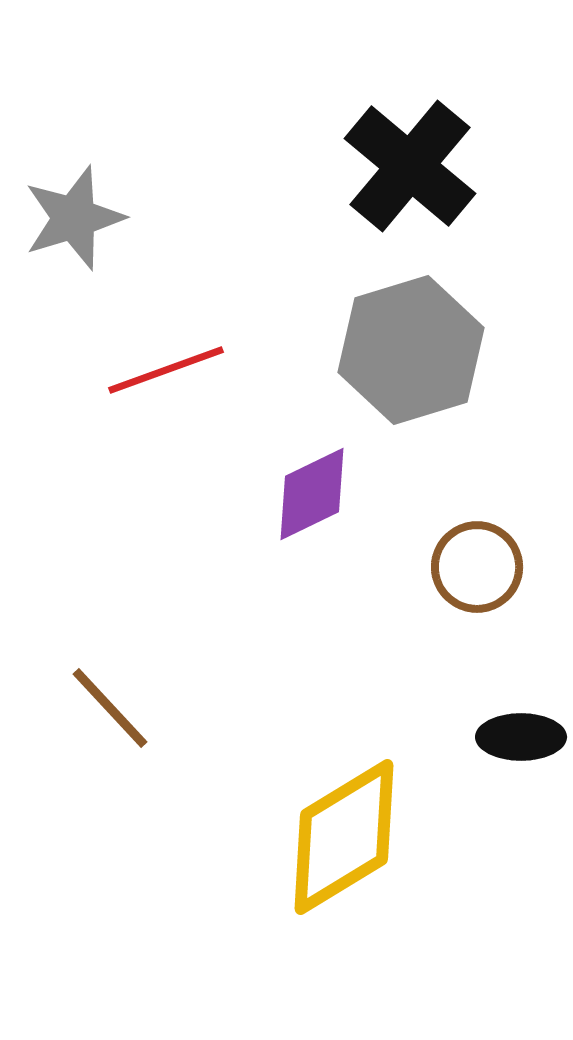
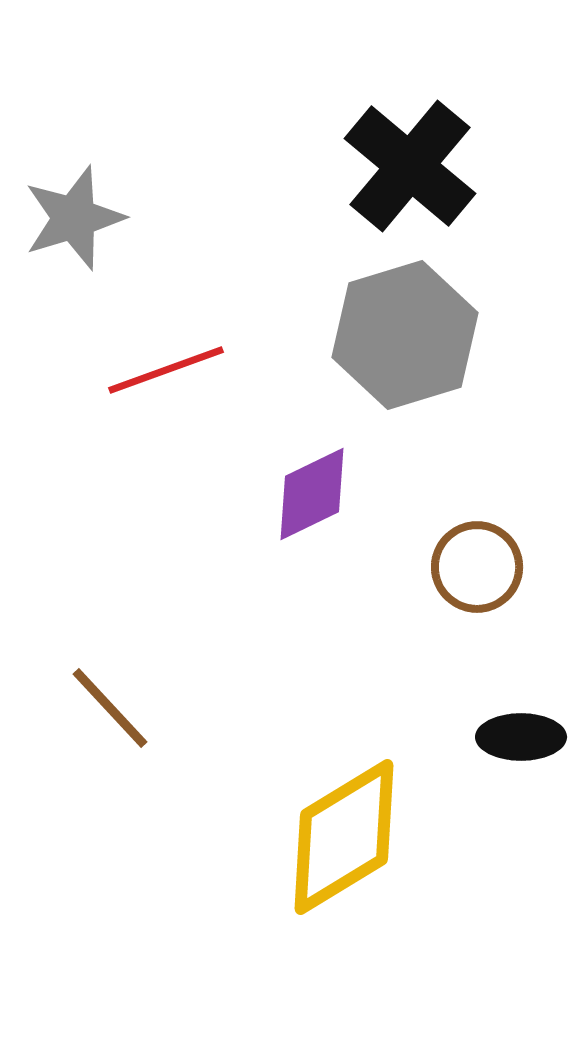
gray hexagon: moved 6 px left, 15 px up
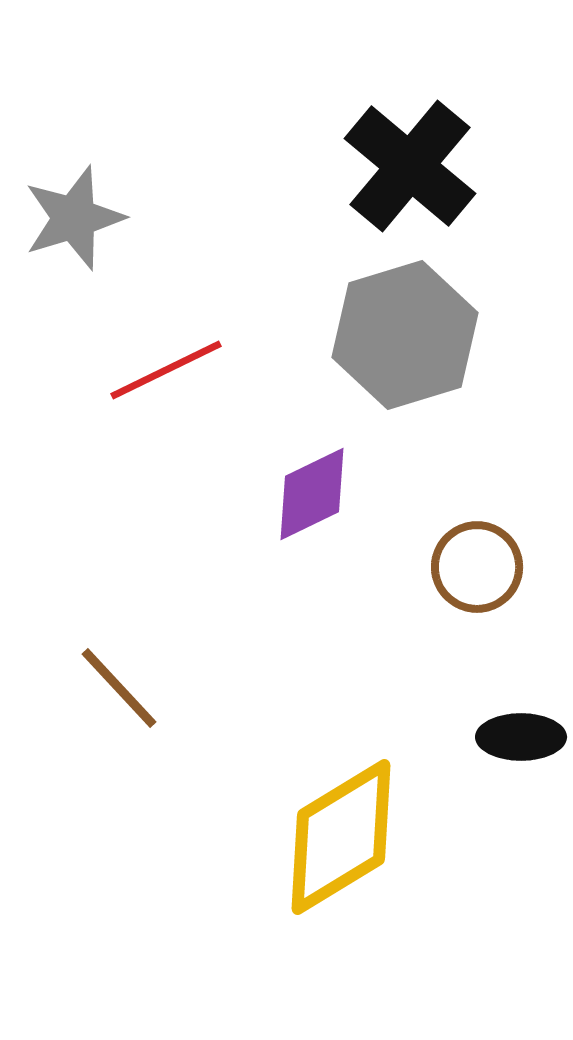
red line: rotated 6 degrees counterclockwise
brown line: moved 9 px right, 20 px up
yellow diamond: moved 3 px left
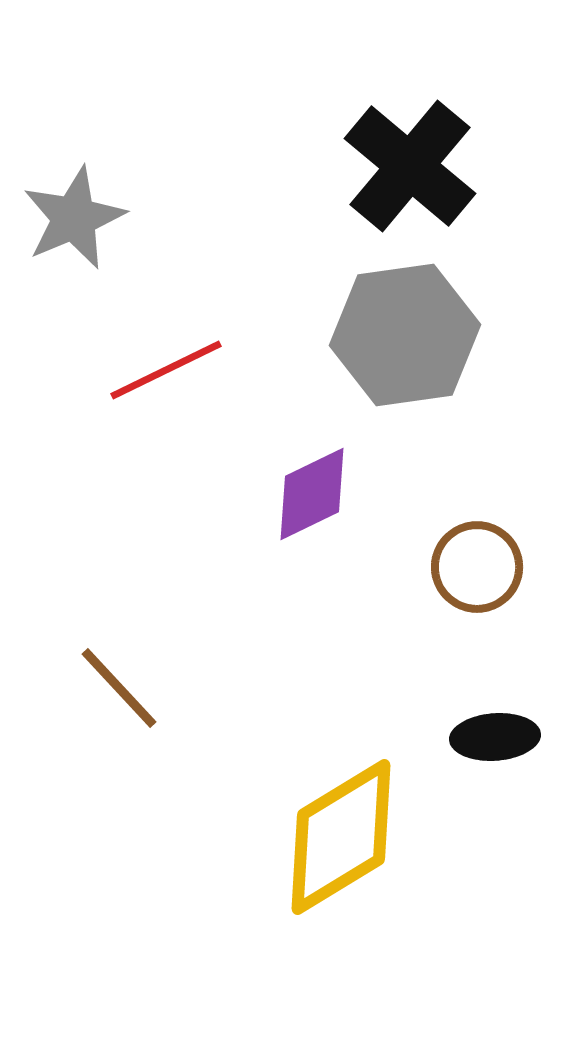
gray star: rotated 6 degrees counterclockwise
gray hexagon: rotated 9 degrees clockwise
black ellipse: moved 26 px left; rotated 4 degrees counterclockwise
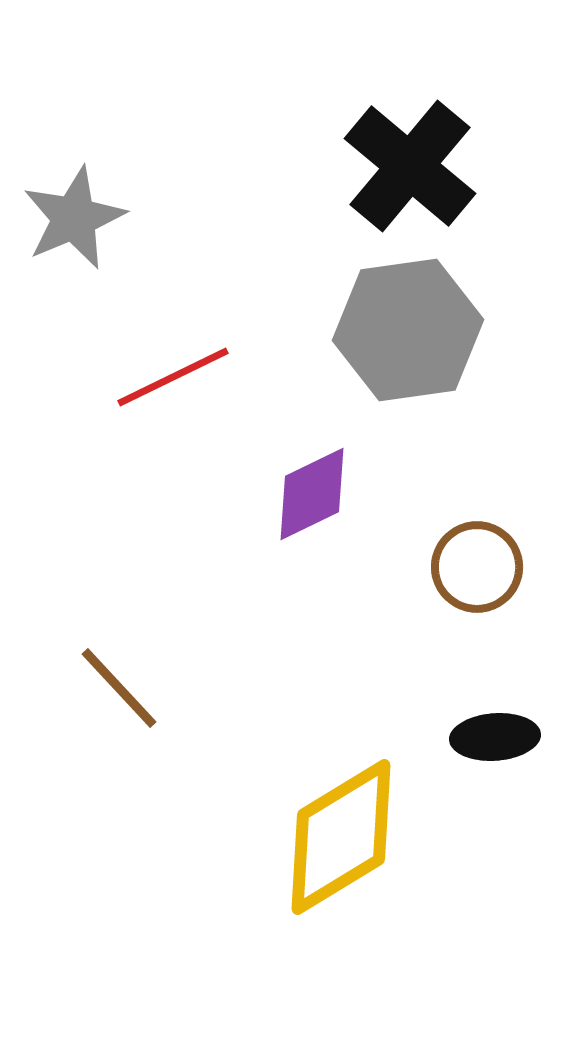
gray hexagon: moved 3 px right, 5 px up
red line: moved 7 px right, 7 px down
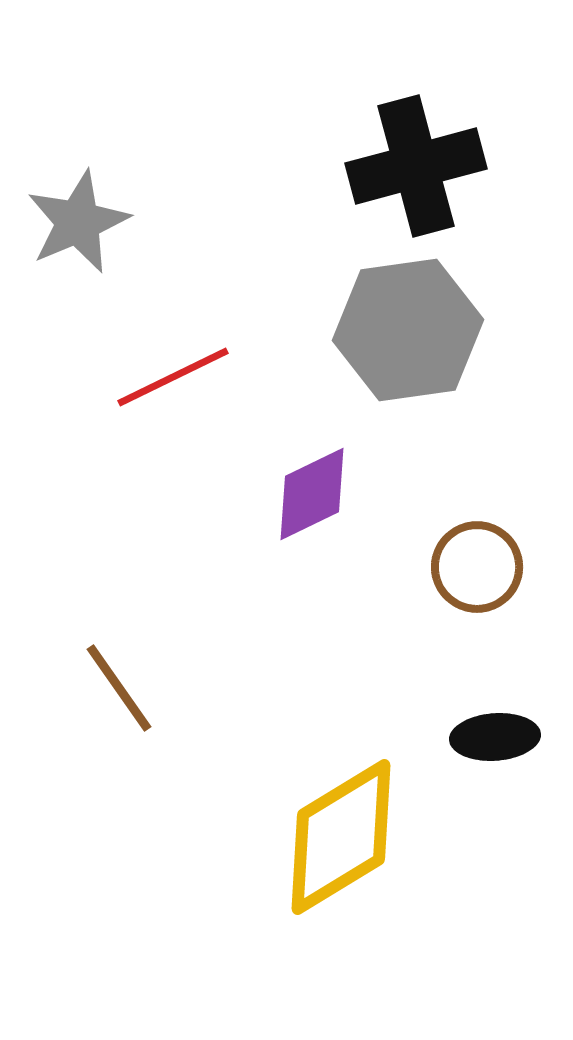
black cross: moved 6 px right; rotated 35 degrees clockwise
gray star: moved 4 px right, 4 px down
brown line: rotated 8 degrees clockwise
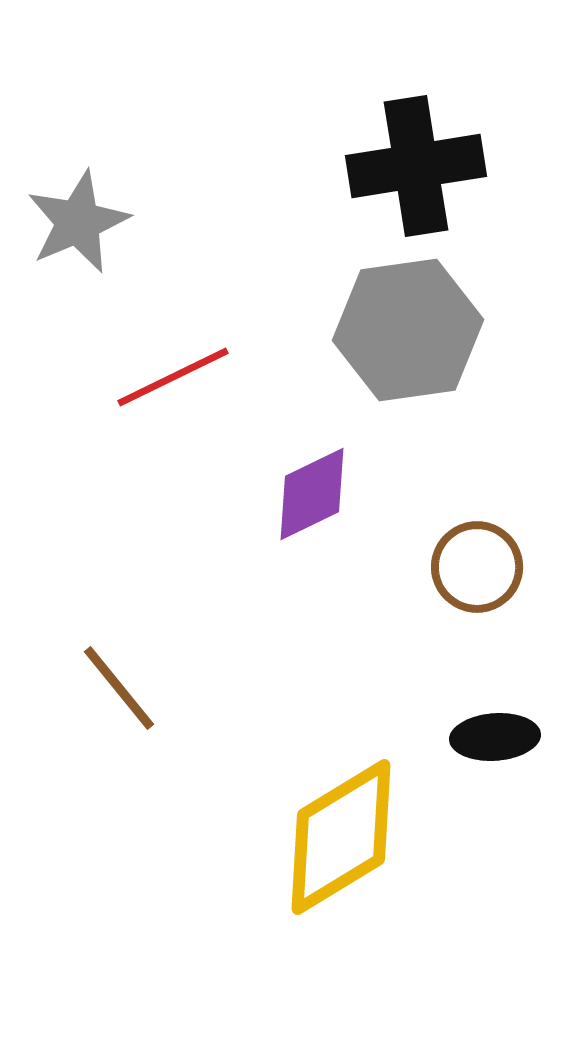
black cross: rotated 6 degrees clockwise
brown line: rotated 4 degrees counterclockwise
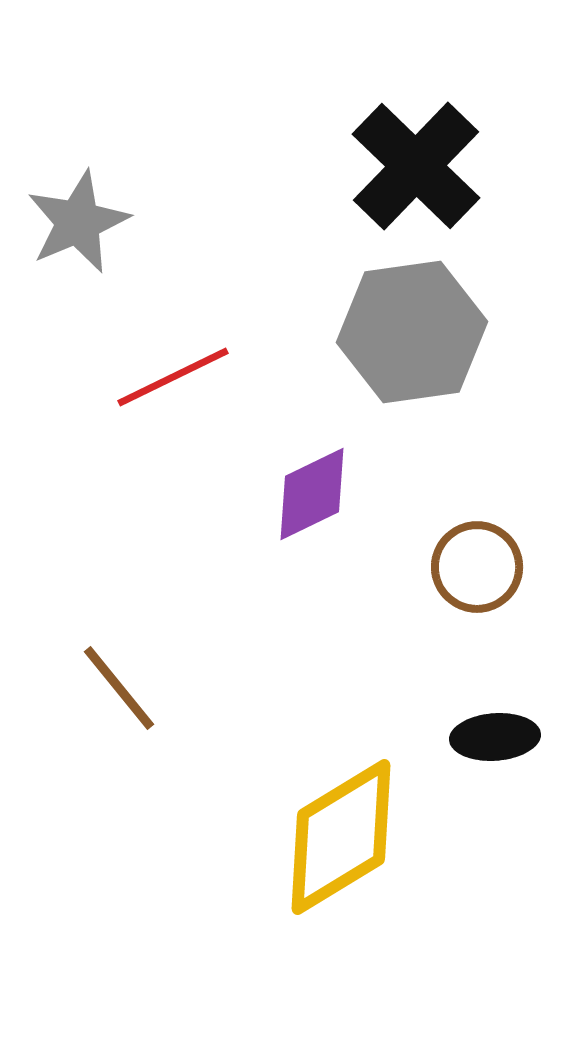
black cross: rotated 37 degrees counterclockwise
gray hexagon: moved 4 px right, 2 px down
